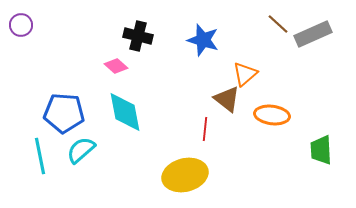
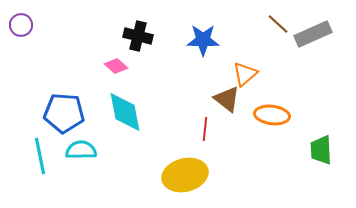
blue star: rotated 16 degrees counterclockwise
cyan semicircle: rotated 40 degrees clockwise
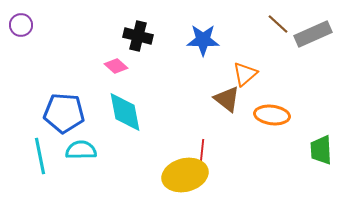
red line: moved 3 px left, 22 px down
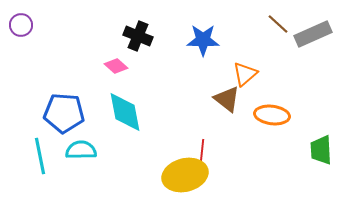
black cross: rotated 8 degrees clockwise
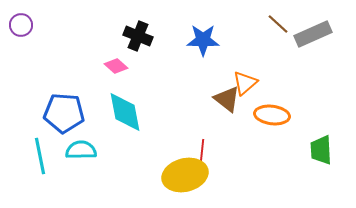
orange triangle: moved 9 px down
